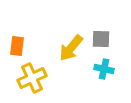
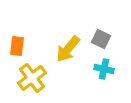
gray square: rotated 24 degrees clockwise
yellow arrow: moved 3 px left, 1 px down
yellow cross: rotated 12 degrees counterclockwise
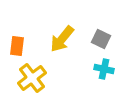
yellow arrow: moved 6 px left, 10 px up
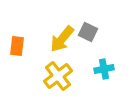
gray square: moved 13 px left, 7 px up
cyan cross: rotated 24 degrees counterclockwise
yellow cross: moved 26 px right, 2 px up
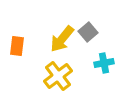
gray square: rotated 24 degrees clockwise
cyan cross: moved 6 px up
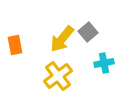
orange rectangle: moved 2 px left, 1 px up; rotated 18 degrees counterclockwise
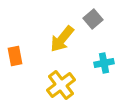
gray square: moved 5 px right, 13 px up
orange rectangle: moved 11 px down
yellow cross: moved 3 px right, 9 px down
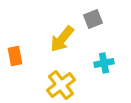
gray square: rotated 18 degrees clockwise
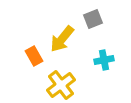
orange rectangle: moved 19 px right; rotated 18 degrees counterclockwise
cyan cross: moved 3 px up
